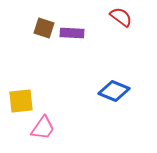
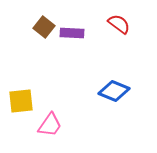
red semicircle: moved 2 px left, 7 px down
brown square: moved 1 px up; rotated 20 degrees clockwise
pink trapezoid: moved 7 px right, 3 px up
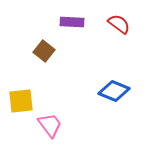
brown square: moved 24 px down
purple rectangle: moved 11 px up
pink trapezoid: rotated 72 degrees counterclockwise
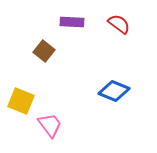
yellow square: rotated 28 degrees clockwise
